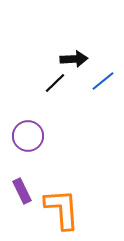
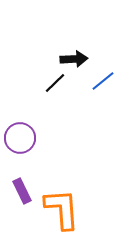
purple circle: moved 8 px left, 2 px down
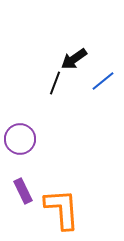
black arrow: rotated 148 degrees clockwise
black line: rotated 25 degrees counterclockwise
purple circle: moved 1 px down
purple rectangle: moved 1 px right
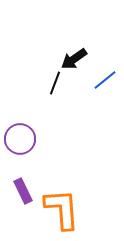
blue line: moved 2 px right, 1 px up
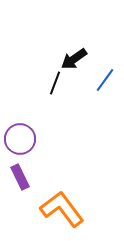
blue line: rotated 15 degrees counterclockwise
purple rectangle: moved 3 px left, 14 px up
orange L-shape: rotated 33 degrees counterclockwise
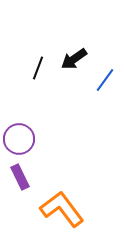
black line: moved 17 px left, 15 px up
purple circle: moved 1 px left
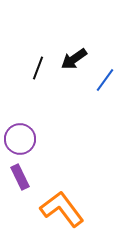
purple circle: moved 1 px right
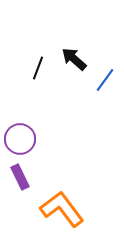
black arrow: rotated 76 degrees clockwise
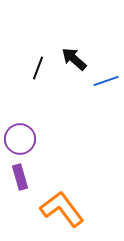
blue line: moved 1 px right, 1 px down; rotated 35 degrees clockwise
purple rectangle: rotated 10 degrees clockwise
